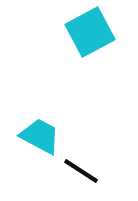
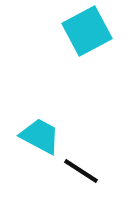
cyan square: moved 3 px left, 1 px up
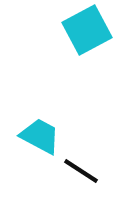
cyan square: moved 1 px up
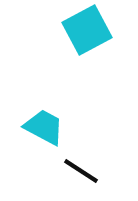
cyan trapezoid: moved 4 px right, 9 px up
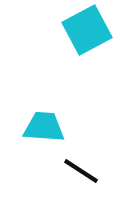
cyan trapezoid: rotated 24 degrees counterclockwise
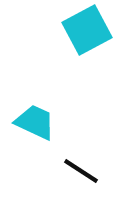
cyan trapezoid: moved 9 px left, 5 px up; rotated 21 degrees clockwise
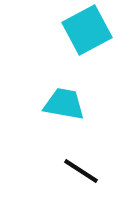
cyan trapezoid: moved 29 px right, 18 px up; rotated 15 degrees counterclockwise
